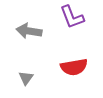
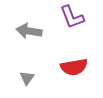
gray triangle: moved 1 px right
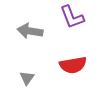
gray arrow: moved 1 px right
red semicircle: moved 1 px left, 2 px up
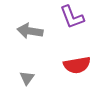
red semicircle: moved 4 px right
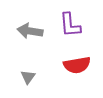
purple L-shape: moved 2 px left, 8 px down; rotated 16 degrees clockwise
gray triangle: moved 1 px right, 1 px up
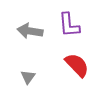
purple L-shape: moved 1 px left
red semicircle: rotated 124 degrees counterclockwise
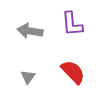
purple L-shape: moved 3 px right, 1 px up
red semicircle: moved 4 px left, 7 px down
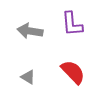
gray triangle: rotated 35 degrees counterclockwise
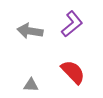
purple L-shape: rotated 124 degrees counterclockwise
gray triangle: moved 3 px right, 8 px down; rotated 28 degrees counterclockwise
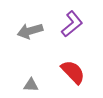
gray arrow: rotated 25 degrees counterclockwise
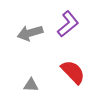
purple L-shape: moved 4 px left
gray arrow: moved 2 px down
